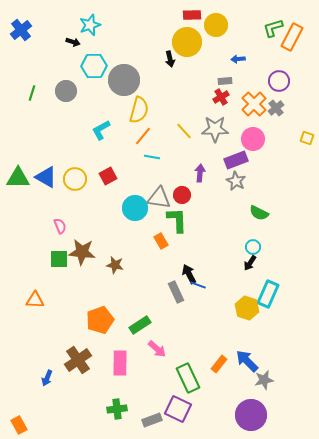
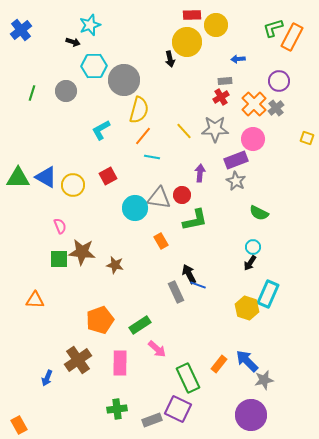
yellow circle at (75, 179): moved 2 px left, 6 px down
green L-shape at (177, 220): moved 18 px right; rotated 80 degrees clockwise
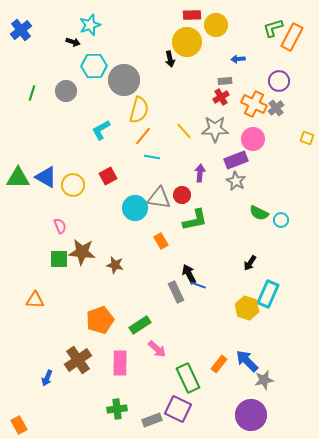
orange cross at (254, 104): rotated 20 degrees counterclockwise
cyan circle at (253, 247): moved 28 px right, 27 px up
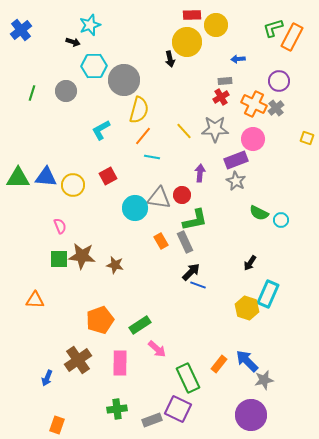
blue triangle at (46, 177): rotated 25 degrees counterclockwise
brown star at (82, 252): moved 4 px down
black arrow at (189, 274): moved 2 px right, 2 px up; rotated 72 degrees clockwise
gray rectangle at (176, 292): moved 9 px right, 50 px up
orange rectangle at (19, 425): moved 38 px right; rotated 48 degrees clockwise
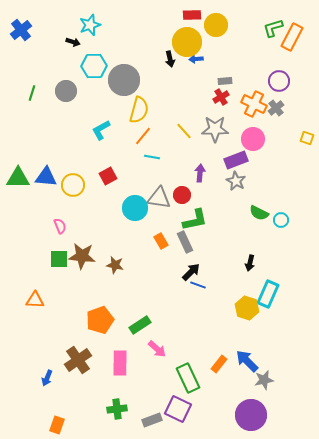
blue arrow at (238, 59): moved 42 px left
black arrow at (250, 263): rotated 21 degrees counterclockwise
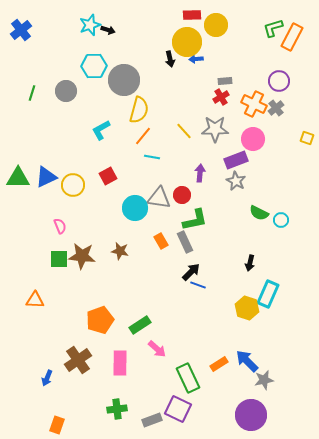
black arrow at (73, 42): moved 35 px right, 12 px up
blue triangle at (46, 177): rotated 30 degrees counterclockwise
brown star at (115, 265): moved 5 px right, 14 px up
orange rectangle at (219, 364): rotated 18 degrees clockwise
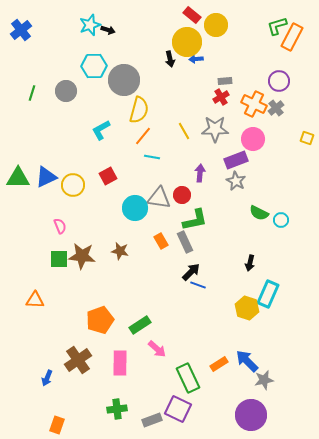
red rectangle at (192, 15): rotated 42 degrees clockwise
green L-shape at (273, 28): moved 4 px right, 2 px up
yellow line at (184, 131): rotated 12 degrees clockwise
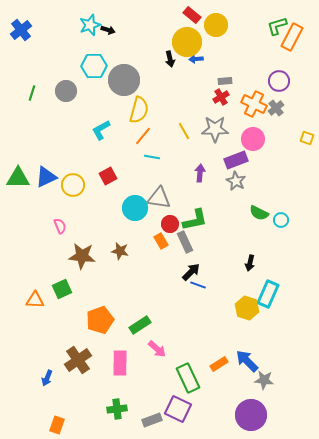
red circle at (182, 195): moved 12 px left, 29 px down
green square at (59, 259): moved 3 px right, 30 px down; rotated 24 degrees counterclockwise
gray star at (264, 380): rotated 18 degrees clockwise
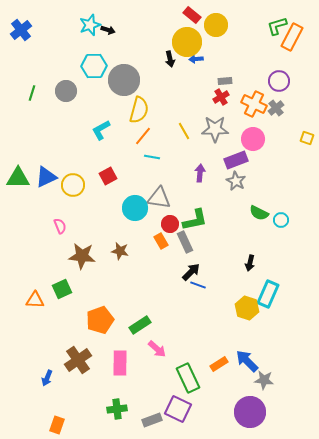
purple circle at (251, 415): moved 1 px left, 3 px up
